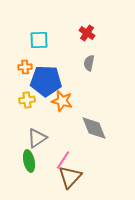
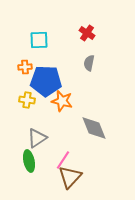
yellow cross: rotated 14 degrees clockwise
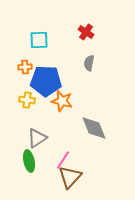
red cross: moved 1 px left, 1 px up
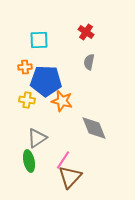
gray semicircle: moved 1 px up
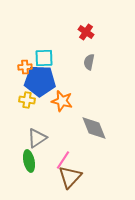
cyan square: moved 5 px right, 18 px down
blue pentagon: moved 6 px left
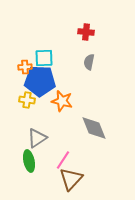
red cross: rotated 28 degrees counterclockwise
brown triangle: moved 1 px right, 2 px down
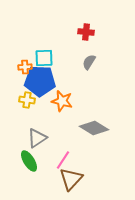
gray semicircle: rotated 21 degrees clockwise
gray diamond: rotated 36 degrees counterclockwise
green ellipse: rotated 20 degrees counterclockwise
